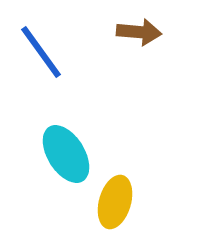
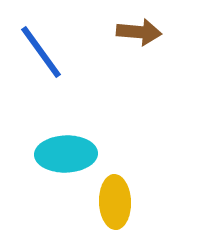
cyan ellipse: rotated 60 degrees counterclockwise
yellow ellipse: rotated 18 degrees counterclockwise
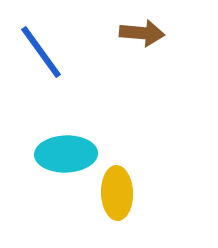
brown arrow: moved 3 px right, 1 px down
yellow ellipse: moved 2 px right, 9 px up
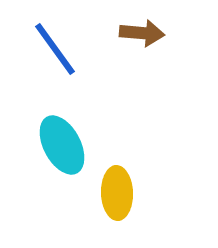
blue line: moved 14 px right, 3 px up
cyan ellipse: moved 4 px left, 9 px up; rotated 64 degrees clockwise
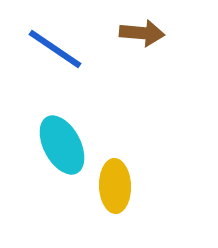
blue line: rotated 20 degrees counterclockwise
yellow ellipse: moved 2 px left, 7 px up
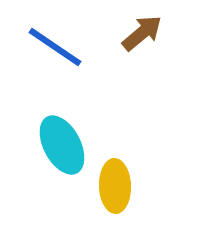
brown arrow: rotated 45 degrees counterclockwise
blue line: moved 2 px up
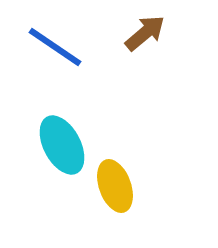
brown arrow: moved 3 px right
yellow ellipse: rotated 18 degrees counterclockwise
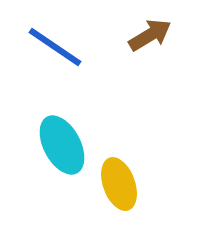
brown arrow: moved 5 px right, 2 px down; rotated 9 degrees clockwise
yellow ellipse: moved 4 px right, 2 px up
